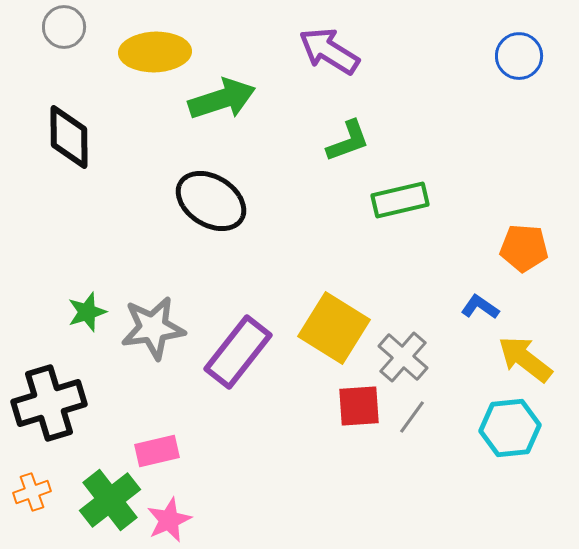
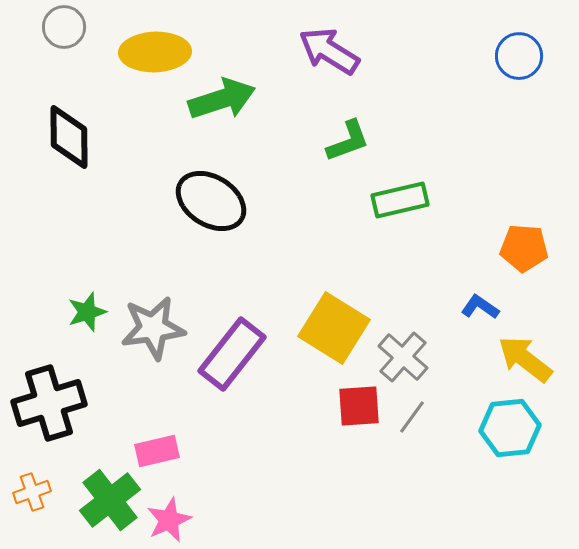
purple rectangle: moved 6 px left, 2 px down
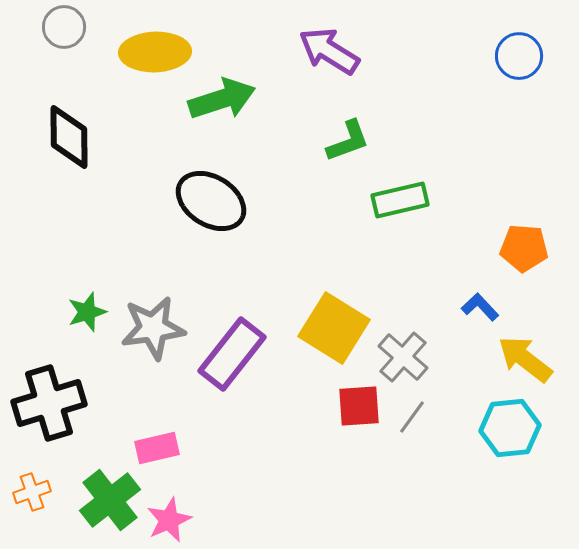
blue L-shape: rotated 12 degrees clockwise
pink rectangle: moved 3 px up
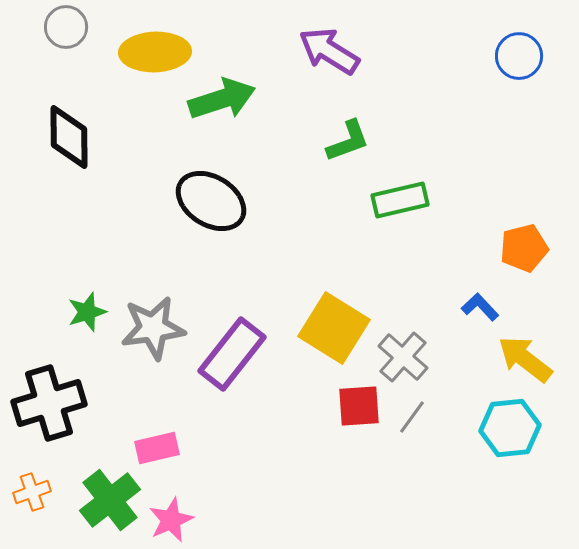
gray circle: moved 2 px right
orange pentagon: rotated 18 degrees counterclockwise
pink star: moved 2 px right
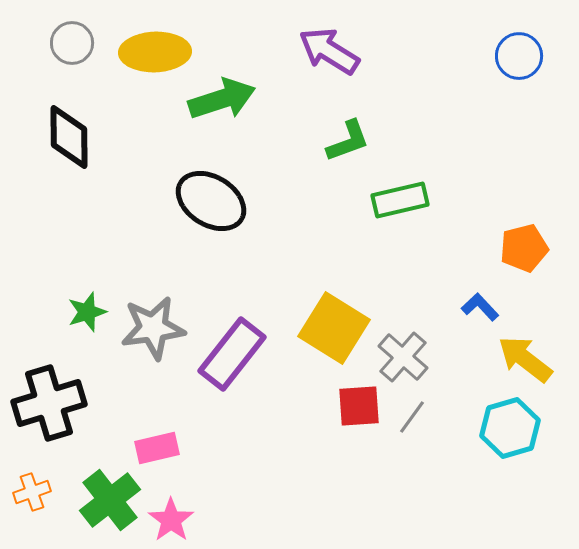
gray circle: moved 6 px right, 16 px down
cyan hexagon: rotated 10 degrees counterclockwise
pink star: rotated 12 degrees counterclockwise
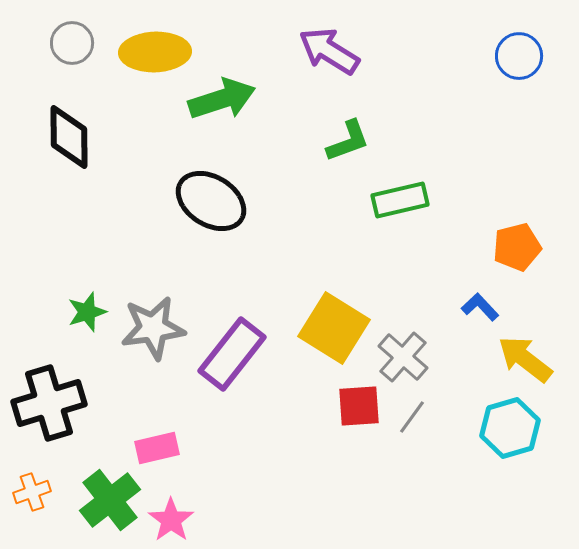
orange pentagon: moved 7 px left, 1 px up
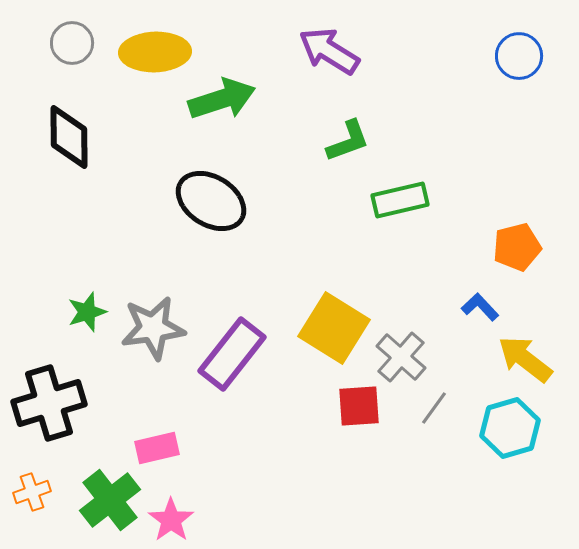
gray cross: moved 2 px left
gray line: moved 22 px right, 9 px up
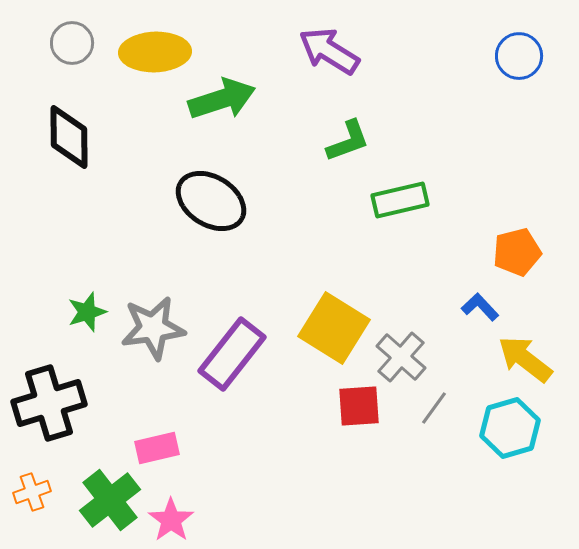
orange pentagon: moved 5 px down
